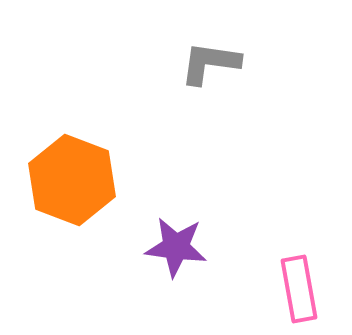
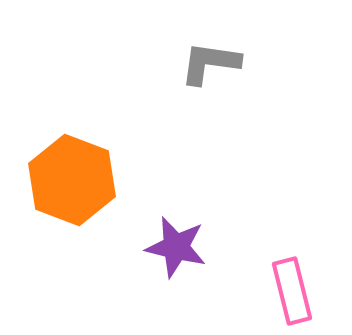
purple star: rotated 6 degrees clockwise
pink rectangle: moved 7 px left, 2 px down; rotated 4 degrees counterclockwise
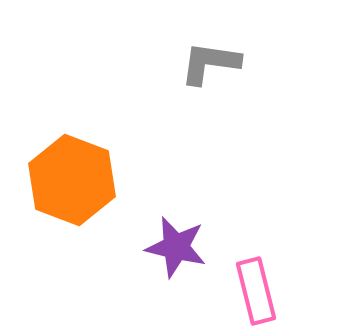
pink rectangle: moved 36 px left
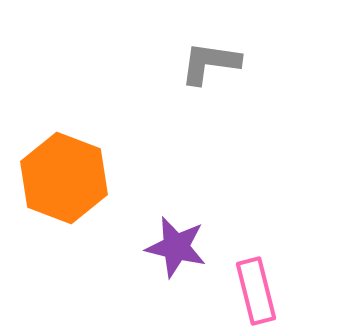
orange hexagon: moved 8 px left, 2 px up
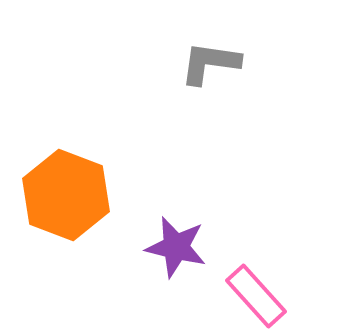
orange hexagon: moved 2 px right, 17 px down
pink rectangle: moved 5 px down; rotated 28 degrees counterclockwise
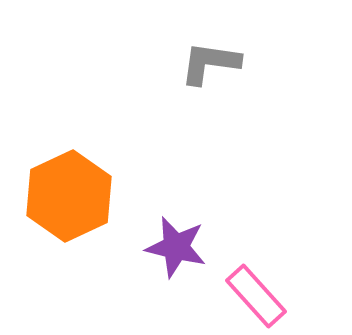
orange hexagon: moved 3 px right, 1 px down; rotated 14 degrees clockwise
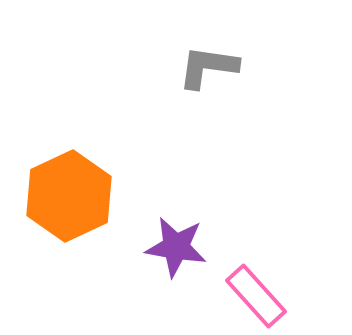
gray L-shape: moved 2 px left, 4 px down
purple star: rotated 4 degrees counterclockwise
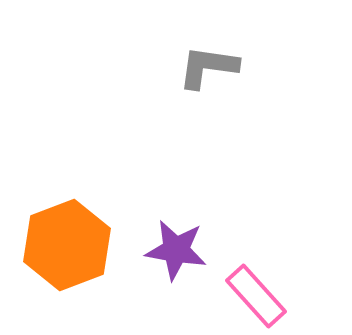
orange hexagon: moved 2 px left, 49 px down; rotated 4 degrees clockwise
purple star: moved 3 px down
